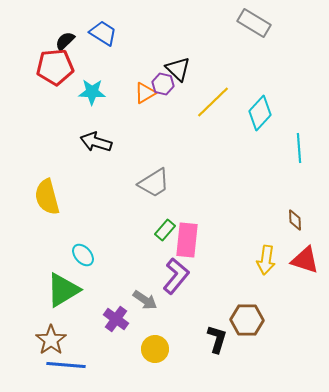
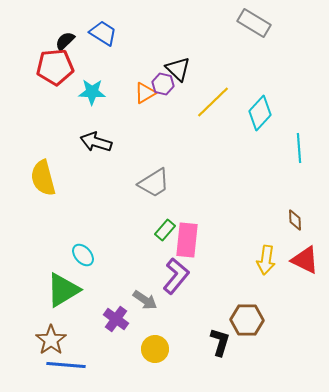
yellow semicircle: moved 4 px left, 19 px up
red triangle: rotated 8 degrees clockwise
black L-shape: moved 3 px right, 3 px down
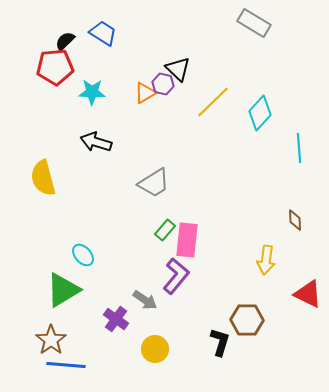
red triangle: moved 3 px right, 34 px down
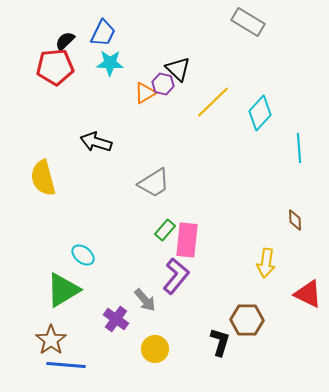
gray rectangle: moved 6 px left, 1 px up
blue trapezoid: rotated 84 degrees clockwise
cyan star: moved 18 px right, 29 px up
cyan ellipse: rotated 10 degrees counterclockwise
yellow arrow: moved 3 px down
gray arrow: rotated 15 degrees clockwise
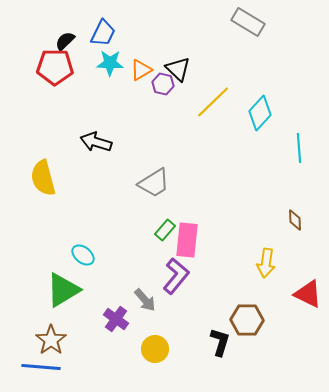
red pentagon: rotated 6 degrees clockwise
orange triangle: moved 4 px left, 23 px up
blue line: moved 25 px left, 2 px down
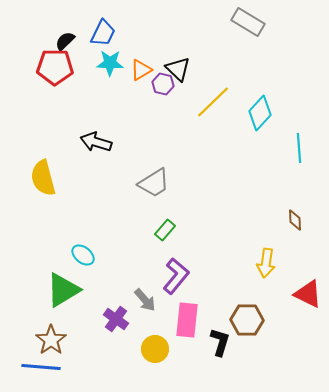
pink rectangle: moved 80 px down
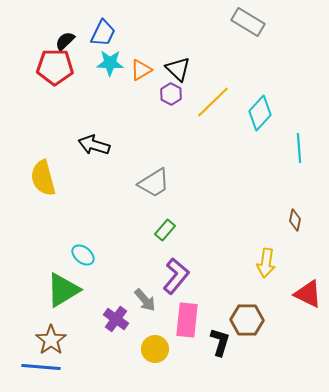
purple hexagon: moved 8 px right, 10 px down; rotated 15 degrees clockwise
black arrow: moved 2 px left, 3 px down
brown diamond: rotated 15 degrees clockwise
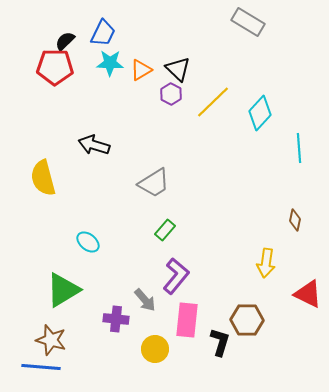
cyan ellipse: moved 5 px right, 13 px up
purple cross: rotated 30 degrees counterclockwise
brown star: rotated 20 degrees counterclockwise
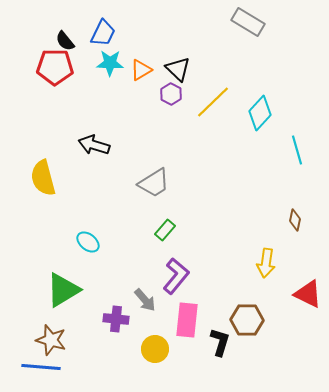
black semicircle: rotated 85 degrees counterclockwise
cyan line: moved 2 px left, 2 px down; rotated 12 degrees counterclockwise
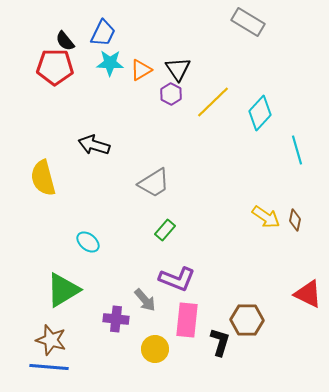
black triangle: rotated 12 degrees clockwise
yellow arrow: moved 46 px up; rotated 64 degrees counterclockwise
purple L-shape: moved 1 px right, 3 px down; rotated 72 degrees clockwise
blue line: moved 8 px right
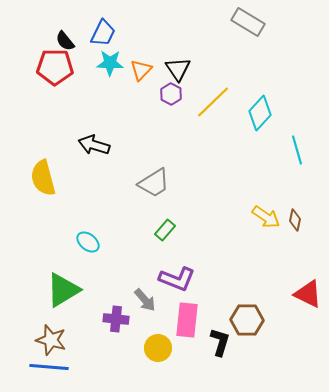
orange triangle: rotated 15 degrees counterclockwise
yellow circle: moved 3 px right, 1 px up
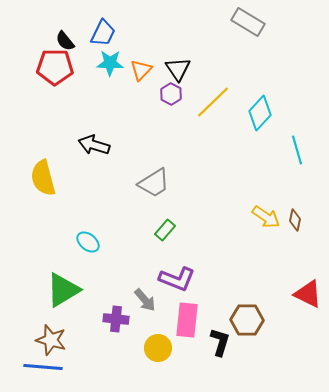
blue line: moved 6 px left
